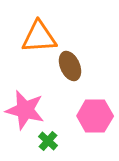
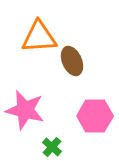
brown ellipse: moved 2 px right, 5 px up
green cross: moved 4 px right, 6 px down
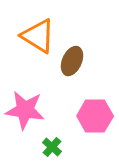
orange triangle: moved 1 px left, 1 px up; rotated 36 degrees clockwise
brown ellipse: rotated 48 degrees clockwise
pink star: rotated 6 degrees counterclockwise
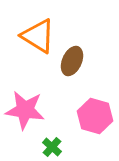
pink hexagon: rotated 16 degrees clockwise
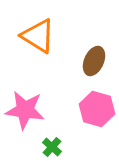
brown ellipse: moved 22 px right
pink hexagon: moved 2 px right, 7 px up
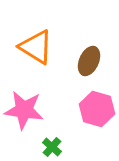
orange triangle: moved 2 px left, 11 px down
brown ellipse: moved 5 px left
pink star: moved 1 px left
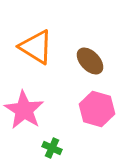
brown ellipse: moved 1 px right; rotated 68 degrees counterclockwise
pink star: rotated 24 degrees clockwise
green cross: moved 1 px down; rotated 18 degrees counterclockwise
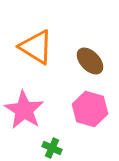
pink hexagon: moved 7 px left
